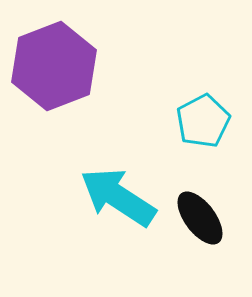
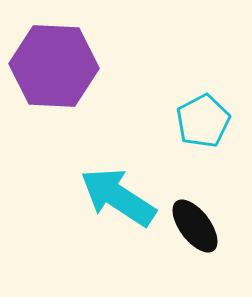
purple hexagon: rotated 24 degrees clockwise
black ellipse: moved 5 px left, 8 px down
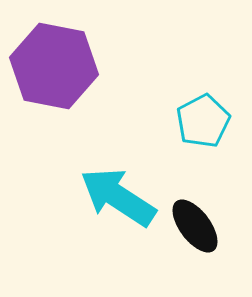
purple hexagon: rotated 8 degrees clockwise
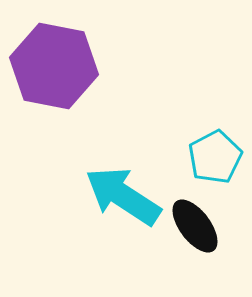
cyan pentagon: moved 12 px right, 36 px down
cyan arrow: moved 5 px right, 1 px up
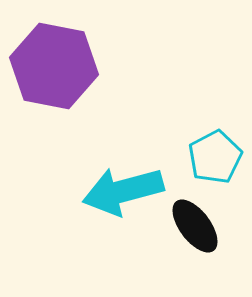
cyan arrow: moved 5 px up; rotated 48 degrees counterclockwise
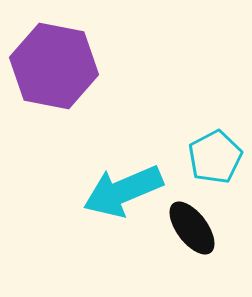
cyan arrow: rotated 8 degrees counterclockwise
black ellipse: moved 3 px left, 2 px down
